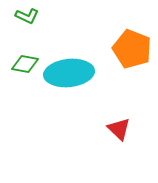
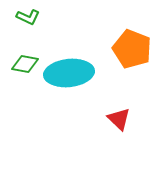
green L-shape: moved 1 px right, 1 px down
red triangle: moved 10 px up
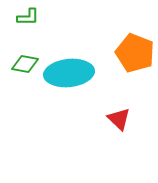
green L-shape: rotated 25 degrees counterclockwise
orange pentagon: moved 3 px right, 4 px down
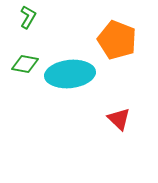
green L-shape: rotated 60 degrees counterclockwise
orange pentagon: moved 18 px left, 13 px up
cyan ellipse: moved 1 px right, 1 px down
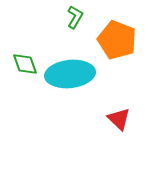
green L-shape: moved 47 px right
green diamond: rotated 60 degrees clockwise
